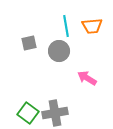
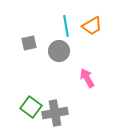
orange trapezoid: rotated 25 degrees counterclockwise
pink arrow: rotated 30 degrees clockwise
green square: moved 3 px right, 6 px up
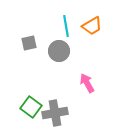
pink arrow: moved 5 px down
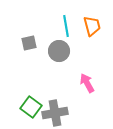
orange trapezoid: rotated 75 degrees counterclockwise
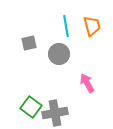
gray circle: moved 3 px down
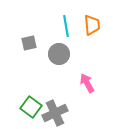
orange trapezoid: moved 1 px up; rotated 10 degrees clockwise
gray cross: rotated 15 degrees counterclockwise
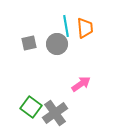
orange trapezoid: moved 7 px left, 3 px down
gray circle: moved 2 px left, 10 px up
pink arrow: moved 6 px left, 1 px down; rotated 84 degrees clockwise
gray cross: rotated 10 degrees counterclockwise
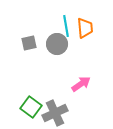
gray cross: rotated 10 degrees clockwise
